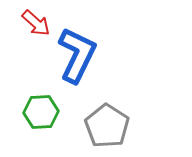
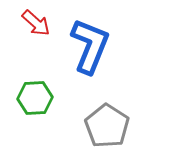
blue L-shape: moved 13 px right, 9 px up; rotated 4 degrees counterclockwise
green hexagon: moved 6 px left, 14 px up
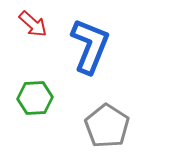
red arrow: moved 3 px left, 1 px down
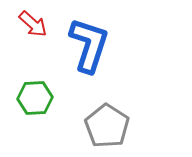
blue L-shape: moved 1 px left, 1 px up; rotated 4 degrees counterclockwise
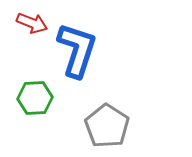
red arrow: moved 1 px left, 1 px up; rotated 20 degrees counterclockwise
blue L-shape: moved 12 px left, 5 px down
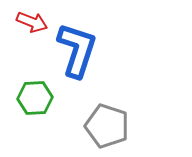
red arrow: moved 1 px up
gray pentagon: rotated 15 degrees counterclockwise
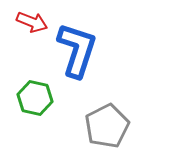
green hexagon: rotated 16 degrees clockwise
gray pentagon: rotated 27 degrees clockwise
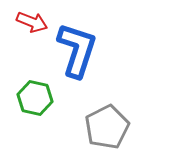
gray pentagon: moved 1 px down
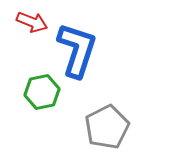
green hexagon: moved 7 px right, 6 px up; rotated 24 degrees counterclockwise
